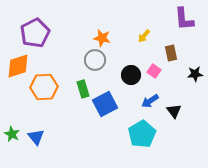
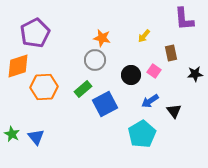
green rectangle: rotated 66 degrees clockwise
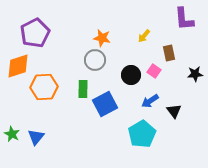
brown rectangle: moved 2 px left
green rectangle: rotated 48 degrees counterclockwise
blue triangle: rotated 18 degrees clockwise
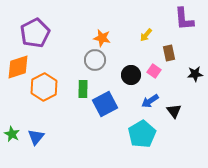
yellow arrow: moved 2 px right, 1 px up
orange diamond: moved 1 px down
orange hexagon: rotated 24 degrees counterclockwise
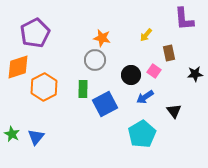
blue arrow: moved 5 px left, 4 px up
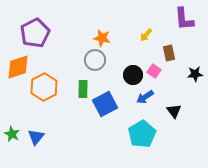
black circle: moved 2 px right
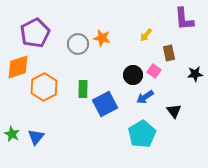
gray circle: moved 17 px left, 16 px up
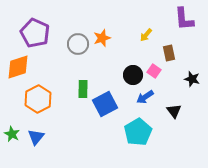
purple pentagon: rotated 20 degrees counterclockwise
orange star: rotated 30 degrees counterclockwise
black star: moved 3 px left, 5 px down; rotated 21 degrees clockwise
orange hexagon: moved 6 px left, 12 px down
cyan pentagon: moved 4 px left, 2 px up
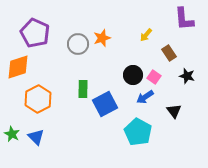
brown rectangle: rotated 21 degrees counterclockwise
pink square: moved 6 px down
black star: moved 5 px left, 3 px up
cyan pentagon: rotated 12 degrees counterclockwise
blue triangle: rotated 24 degrees counterclockwise
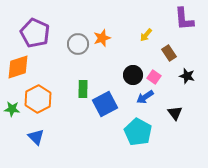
black triangle: moved 1 px right, 2 px down
green star: moved 25 px up; rotated 21 degrees counterclockwise
